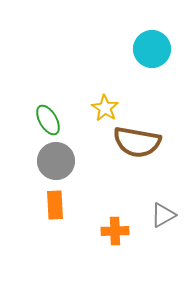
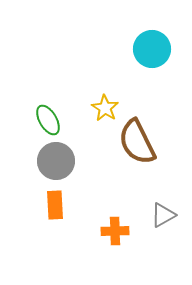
brown semicircle: rotated 54 degrees clockwise
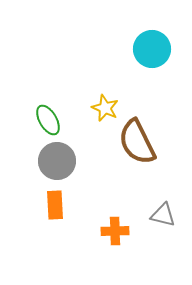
yellow star: rotated 8 degrees counterclockwise
gray circle: moved 1 px right
gray triangle: rotated 44 degrees clockwise
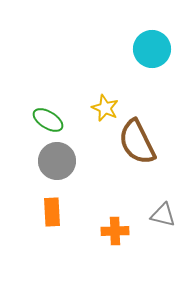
green ellipse: rotated 28 degrees counterclockwise
orange rectangle: moved 3 px left, 7 px down
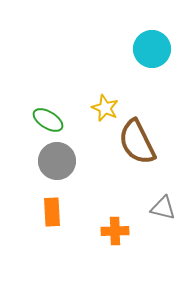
gray triangle: moved 7 px up
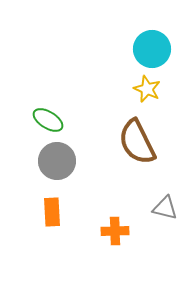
yellow star: moved 42 px right, 19 px up
gray triangle: moved 2 px right
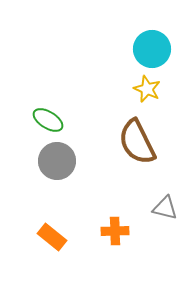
orange rectangle: moved 25 px down; rotated 48 degrees counterclockwise
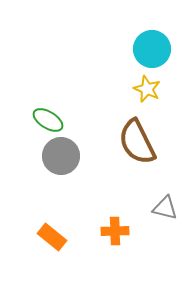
gray circle: moved 4 px right, 5 px up
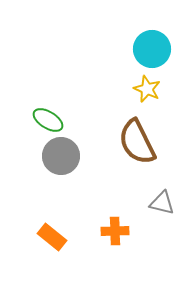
gray triangle: moved 3 px left, 5 px up
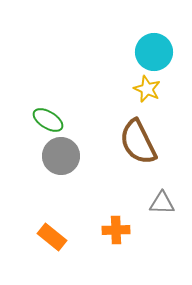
cyan circle: moved 2 px right, 3 px down
brown semicircle: moved 1 px right
gray triangle: rotated 12 degrees counterclockwise
orange cross: moved 1 px right, 1 px up
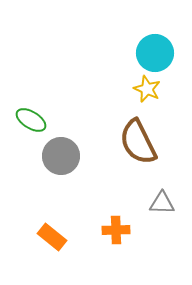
cyan circle: moved 1 px right, 1 px down
green ellipse: moved 17 px left
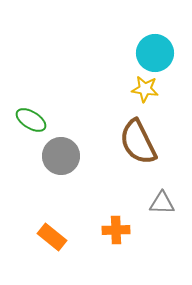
yellow star: moved 2 px left; rotated 16 degrees counterclockwise
